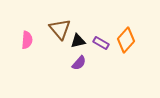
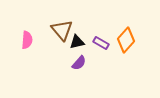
brown triangle: moved 2 px right, 1 px down
black triangle: moved 1 px left, 1 px down
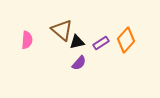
brown triangle: rotated 10 degrees counterclockwise
purple rectangle: rotated 63 degrees counterclockwise
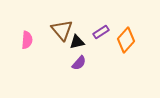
brown triangle: rotated 10 degrees clockwise
purple rectangle: moved 11 px up
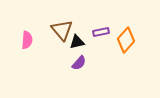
purple rectangle: rotated 21 degrees clockwise
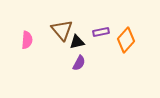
purple semicircle: rotated 14 degrees counterclockwise
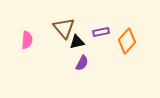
brown triangle: moved 2 px right, 2 px up
orange diamond: moved 1 px right, 1 px down
purple semicircle: moved 3 px right
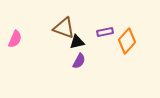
brown triangle: rotated 30 degrees counterclockwise
purple rectangle: moved 4 px right
pink semicircle: moved 12 px left, 1 px up; rotated 18 degrees clockwise
purple semicircle: moved 3 px left, 2 px up
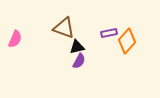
purple rectangle: moved 4 px right, 1 px down
black triangle: moved 5 px down
